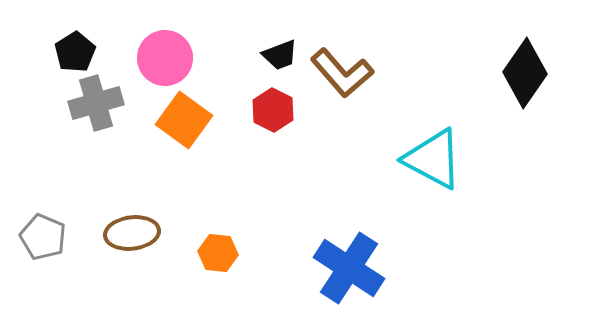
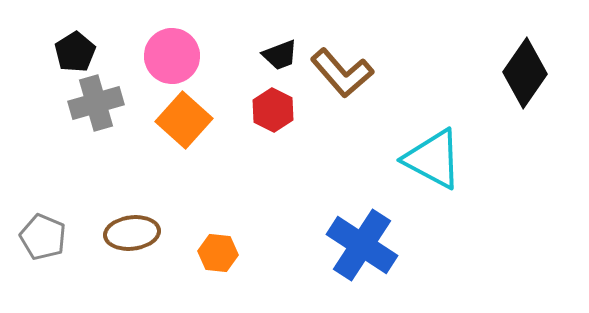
pink circle: moved 7 px right, 2 px up
orange square: rotated 6 degrees clockwise
blue cross: moved 13 px right, 23 px up
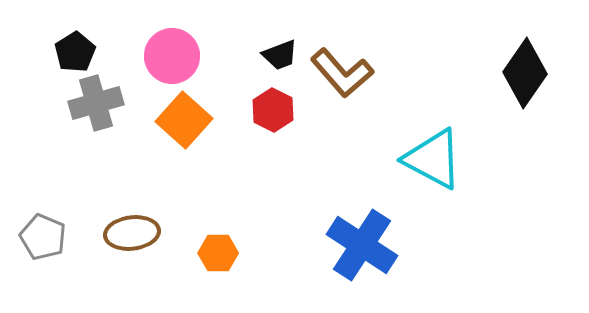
orange hexagon: rotated 6 degrees counterclockwise
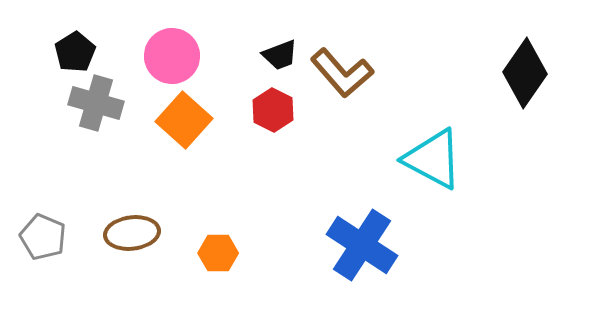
gray cross: rotated 32 degrees clockwise
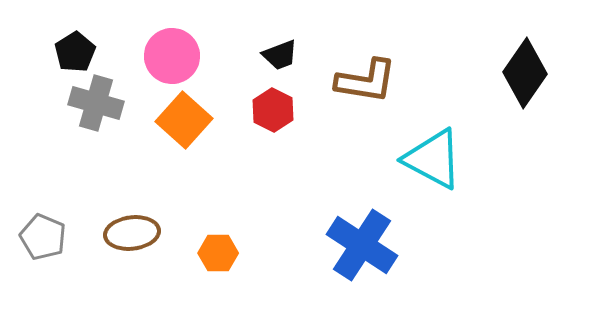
brown L-shape: moved 24 px right, 8 px down; rotated 40 degrees counterclockwise
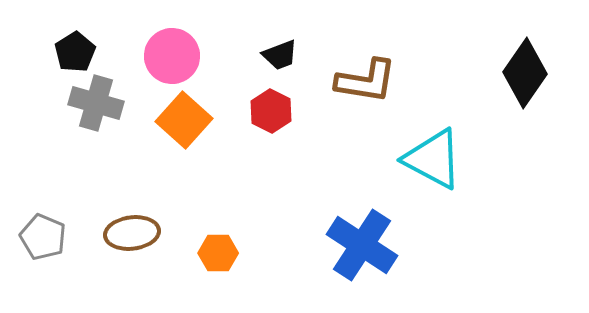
red hexagon: moved 2 px left, 1 px down
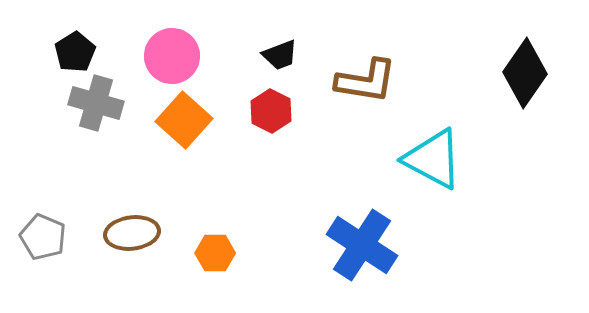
orange hexagon: moved 3 px left
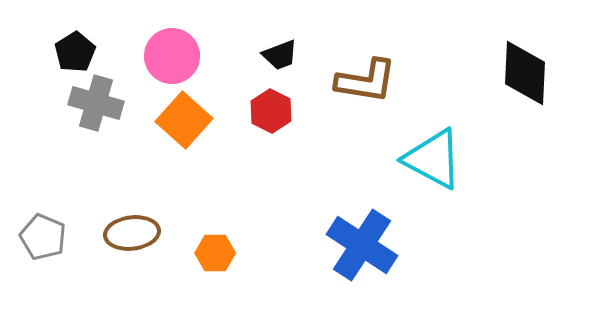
black diamond: rotated 32 degrees counterclockwise
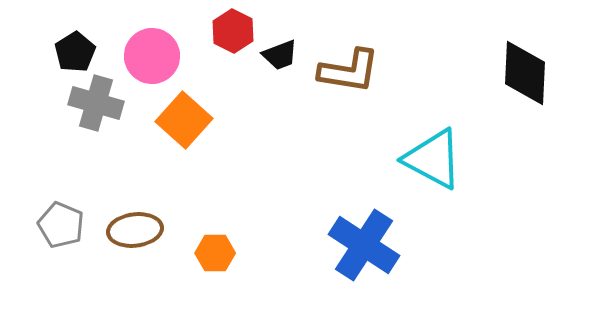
pink circle: moved 20 px left
brown L-shape: moved 17 px left, 10 px up
red hexagon: moved 38 px left, 80 px up
brown ellipse: moved 3 px right, 3 px up
gray pentagon: moved 18 px right, 12 px up
blue cross: moved 2 px right
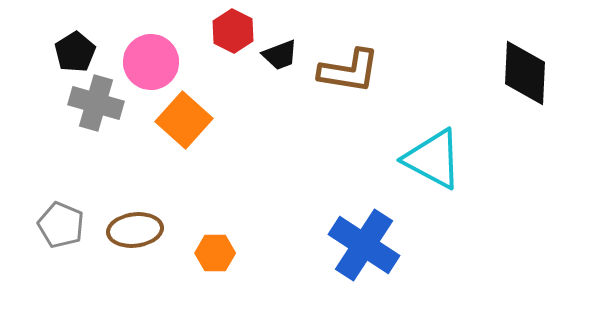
pink circle: moved 1 px left, 6 px down
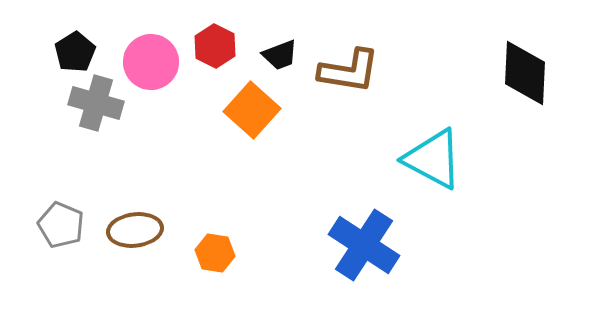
red hexagon: moved 18 px left, 15 px down
orange square: moved 68 px right, 10 px up
orange hexagon: rotated 9 degrees clockwise
